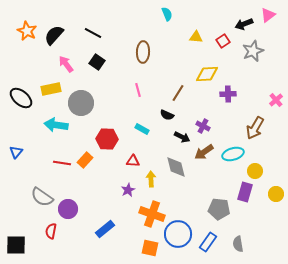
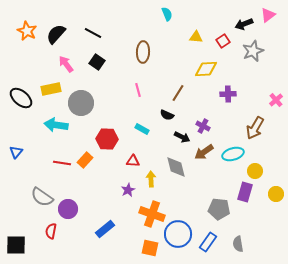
black semicircle at (54, 35): moved 2 px right, 1 px up
yellow diamond at (207, 74): moved 1 px left, 5 px up
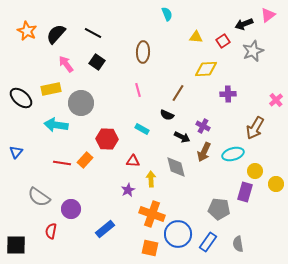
brown arrow at (204, 152): rotated 30 degrees counterclockwise
yellow circle at (276, 194): moved 10 px up
gray semicircle at (42, 197): moved 3 px left
purple circle at (68, 209): moved 3 px right
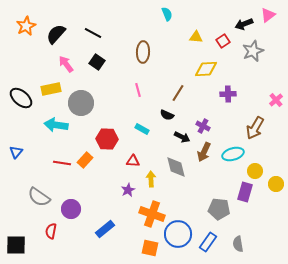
orange star at (27, 31): moved 1 px left, 5 px up; rotated 18 degrees clockwise
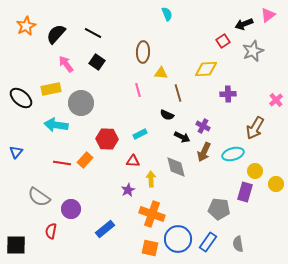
yellow triangle at (196, 37): moved 35 px left, 36 px down
brown line at (178, 93): rotated 48 degrees counterclockwise
cyan rectangle at (142, 129): moved 2 px left, 5 px down; rotated 56 degrees counterclockwise
blue circle at (178, 234): moved 5 px down
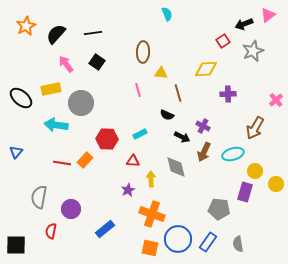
black line at (93, 33): rotated 36 degrees counterclockwise
gray semicircle at (39, 197): rotated 65 degrees clockwise
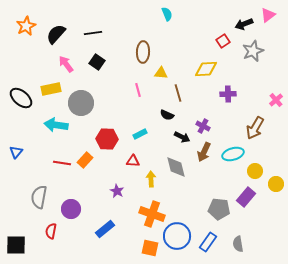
purple star at (128, 190): moved 11 px left, 1 px down; rotated 16 degrees counterclockwise
purple rectangle at (245, 192): moved 1 px right, 5 px down; rotated 24 degrees clockwise
blue circle at (178, 239): moved 1 px left, 3 px up
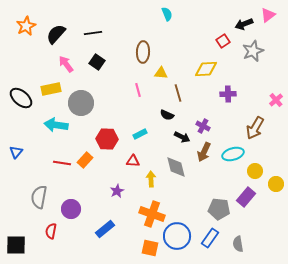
purple star at (117, 191): rotated 16 degrees clockwise
blue rectangle at (208, 242): moved 2 px right, 4 px up
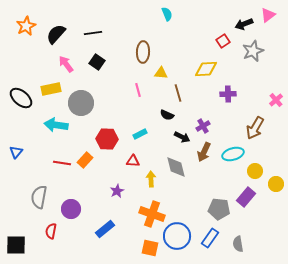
purple cross at (203, 126): rotated 32 degrees clockwise
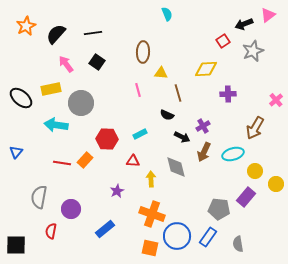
blue rectangle at (210, 238): moved 2 px left, 1 px up
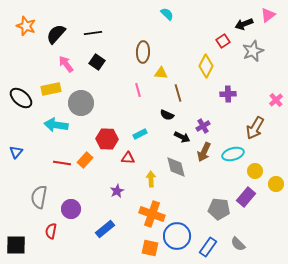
cyan semicircle at (167, 14): rotated 24 degrees counterclockwise
orange star at (26, 26): rotated 24 degrees counterclockwise
yellow diamond at (206, 69): moved 3 px up; rotated 60 degrees counterclockwise
red triangle at (133, 161): moved 5 px left, 3 px up
blue rectangle at (208, 237): moved 10 px down
gray semicircle at (238, 244): rotated 35 degrees counterclockwise
